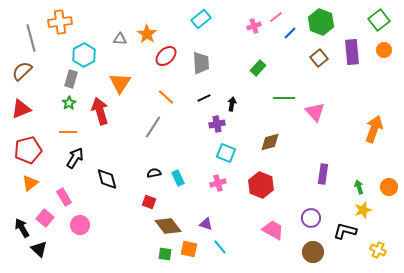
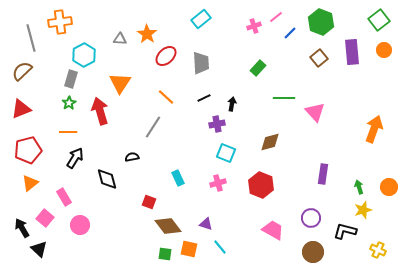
black semicircle at (154, 173): moved 22 px left, 16 px up
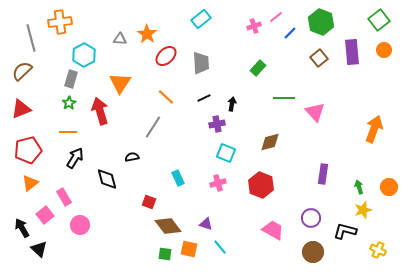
pink square at (45, 218): moved 3 px up; rotated 12 degrees clockwise
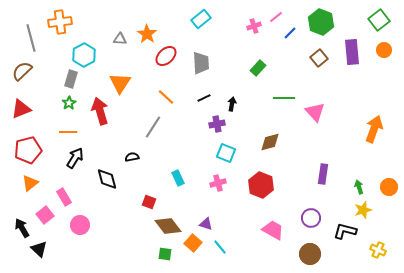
orange square at (189, 249): moved 4 px right, 6 px up; rotated 30 degrees clockwise
brown circle at (313, 252): moved 3 px left, 2 px down
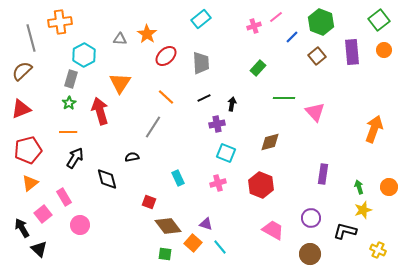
blue line at (290, 33): moved 2 px right, 4 px down
brown square at (319, 58): moved 2 px left, 2 px up
pink square at (45, 215): moved 2 px left, 1 px up
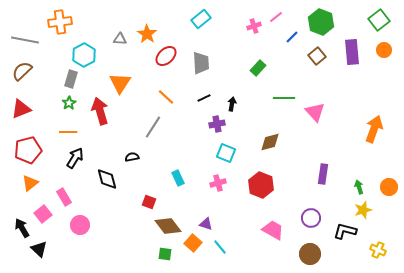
gray line at (31, 38): moved 6 px left, 2 px down; rotated 64 degrees counterclockwise
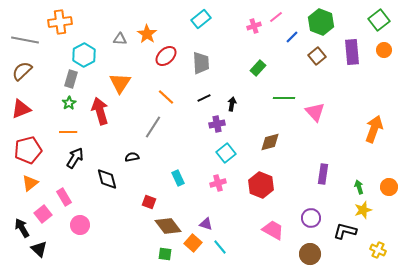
cyan square at (226, 153): rotated 30 degrees clockwise
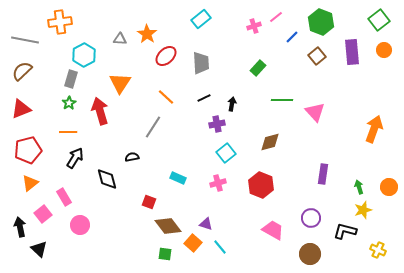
green line at (284, 98): moved 2 px left, 2 px down
cyan rectangle at (178, 178): rotated 42 degrees counterclockwise
black arrow at (22, 228): moved 2 px left, 1 px up; rotated 18 degrees clockwise
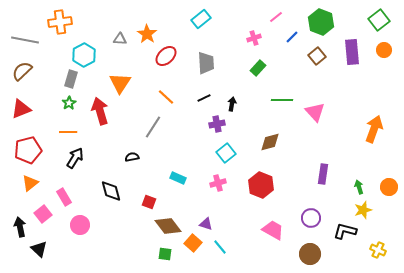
pink cross at (254, 26): moved 12 px down
gray trapezoid at (201, 63): moved 5 px right
black diamond at (107, 179): moved 4 px right, 12 px down
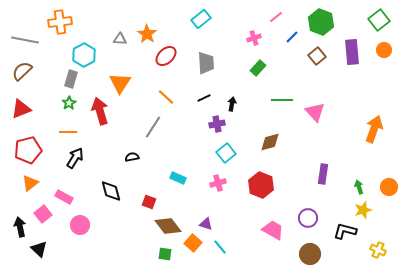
pink rectangle at (64, 197): rotated 30 degrees counterclockwise
purple circle at (311, 218): moved 3 px left
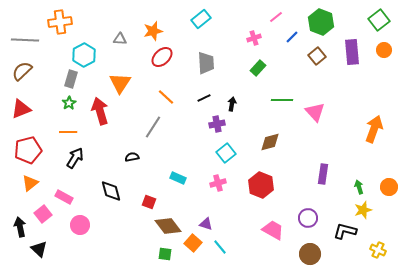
orange star at (147, 34): moved 6 px right, 3 px up; rotated 24 degrees clockwise
gray line at (25, 40): rotated 8 degrees counterclockwise
red ellipse at (166, 56): moved 4 px left, 1 px down
